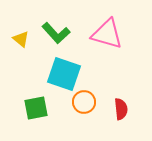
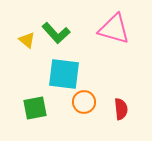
pink triangle: moved 7 px right, 5 px up
yellow triangle: moved 6 px right, 1 px down
cyan square: rotated 12 degrees counterclockwise
green square: moved 1 px left
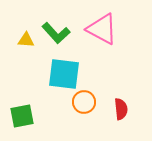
pink triangle: moved 12 px left; rotated 12 degrees clockwise
yellow triangle: moved 1 px left; rotated 36 degrees counterclockwise
green square: moved 13 px left, 8 px down
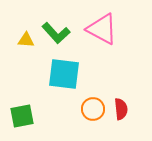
orange circle: moved 9 px right, 7 px down
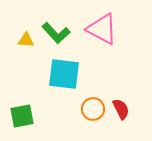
red semicircle: rotated 20 degrees counterclockwise
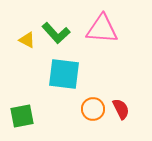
pink triangle: rotated 24 degrees counterclockwise
yellow triangle: moved 1 px right; rotated 24 degrees clockwise
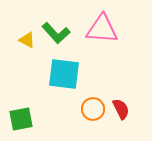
green square: moved 1 px left, 3 px down
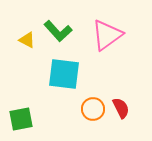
pink triangle: moved 5 px right, 6 px down; rotated 40 degrees counterclockwise
green L-shape: moved 2 px right, 2 px up
red semicircle: moved 1 px up
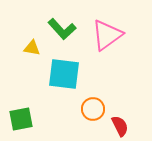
green L-shape: moved 4 px right, 2 px up
yellow triangle: moved 5 px right, 8 px down; rotated 18 degrees counterclockwise
red semicircle: moved 1 px left, 18 px down
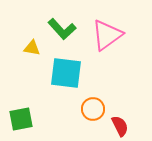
cyan square: moved 2 px right, 1 px up
